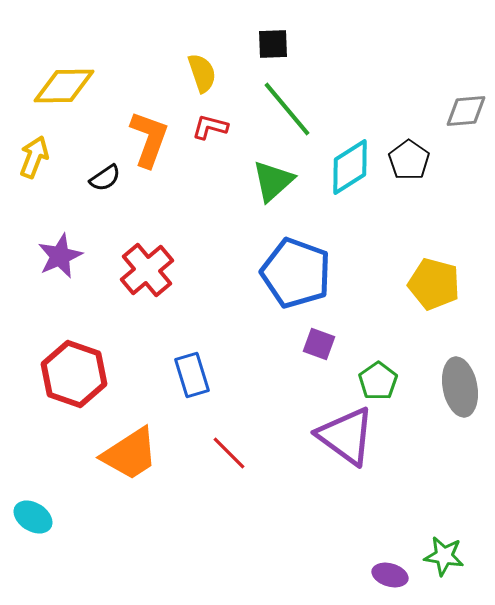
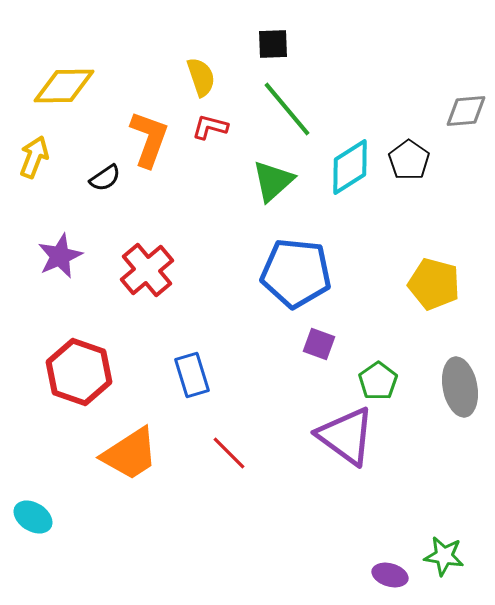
yellow semicircle: moved 1 px left, 4 px down
blue pentagon: rotated 14 degrees counterclockwise
red hexagon: moved 5 px right, 2 px up
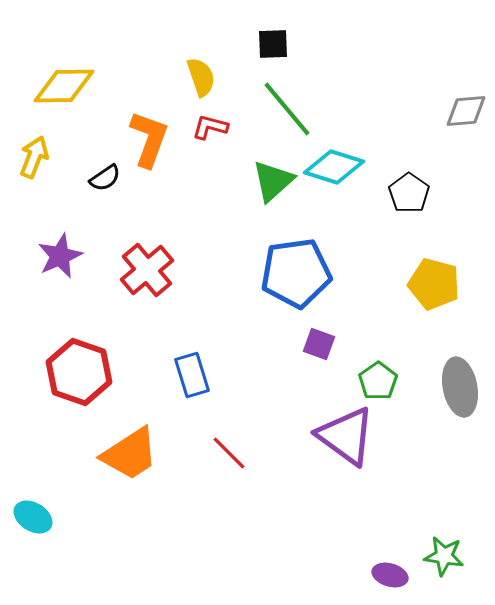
black pentagon: moved 33 px down
cyan diamond: moved 16 px left; rotated 50 degrees clockwise
blue pentagon: rotated 14 degrees counterclockwise
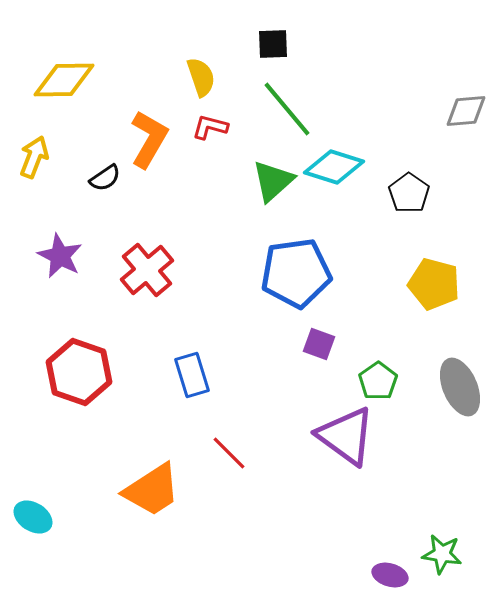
yellow diamond: moved 6 px up
orange L-shape: rotated 10 degrees clockwise
purple star: rotated 21 degrees counterclockwise
gray ellipse: rotated 12 degrees counterclockwise
orange trapezoid: moved 22 px right, 36 px down
green star: moved 2 px left, 2 px up
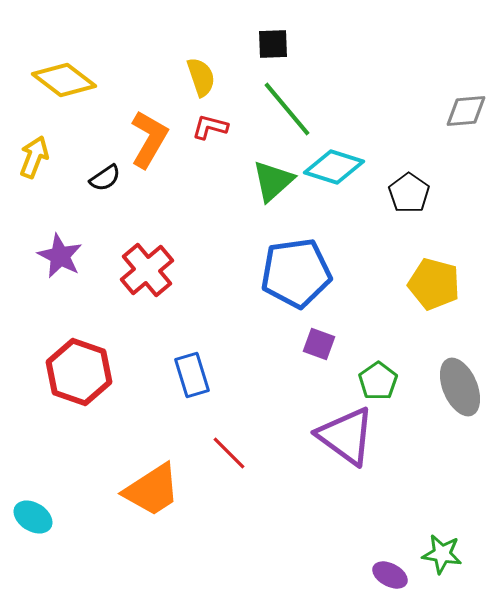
yellow diamond: rotated 38 degrees clockwise
purple ellipse: rotated 12 degrees clockwise
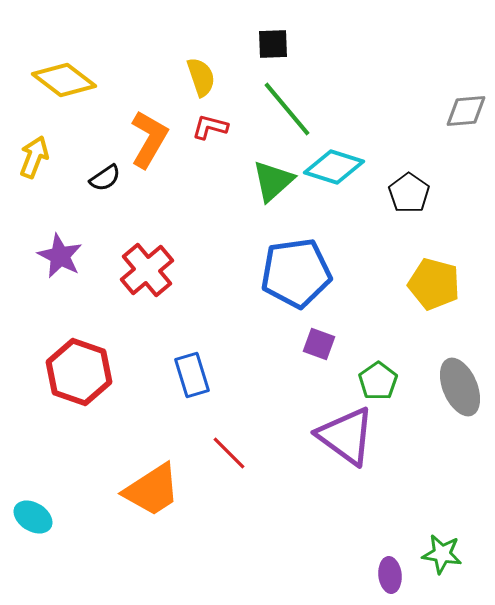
purple ellipse: rotated 56 degrees clockwise
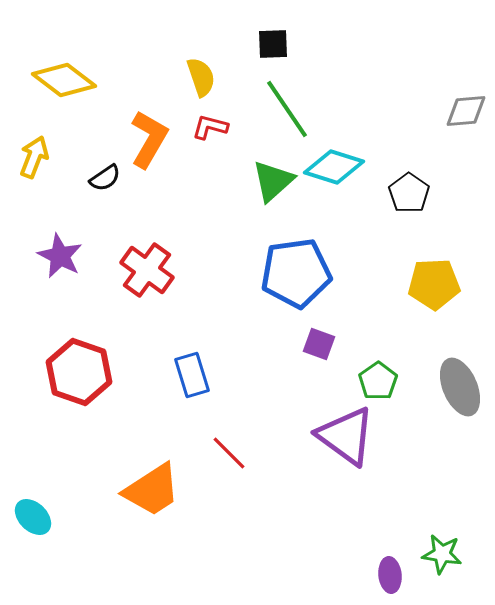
green line: rotated 6 degrees clockwise
red cross: rotated 14 degrees counterclockwise
yellow pentagon: rotated 18 degrees counterclockwise
cyan ellipse: rotated 12 degrees clockwise
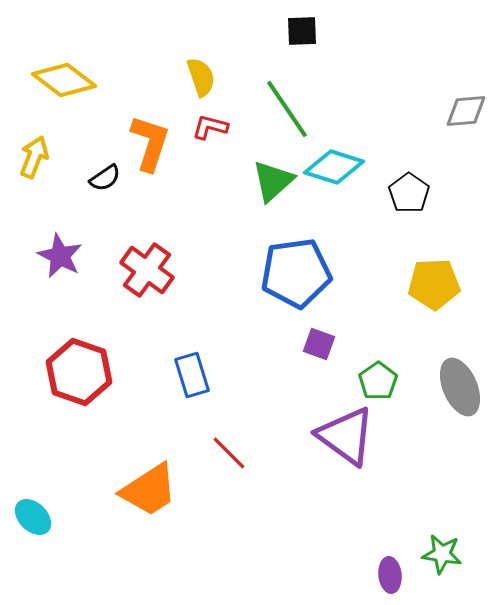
black square: moved 29 px right, 13 px up
orange L-shape: moved 1 px right, 4 px down; rotated 12 degrees counterclockwise
orange trapezoid: moved 3 px left
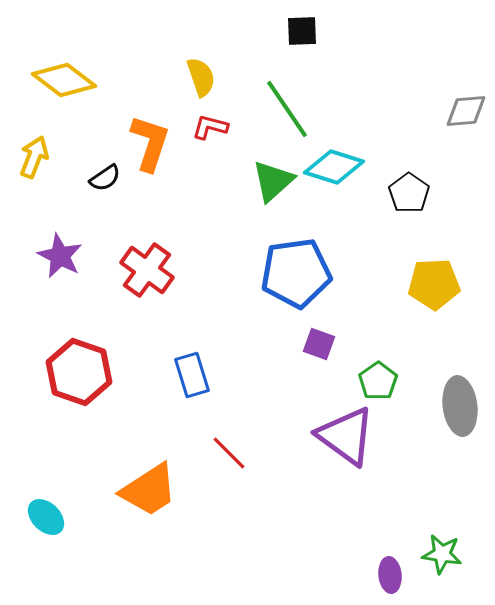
gray ellipse: moved 19 px down; rotated 16 degrees clockwise
cyan ellipse: moved 13 px right
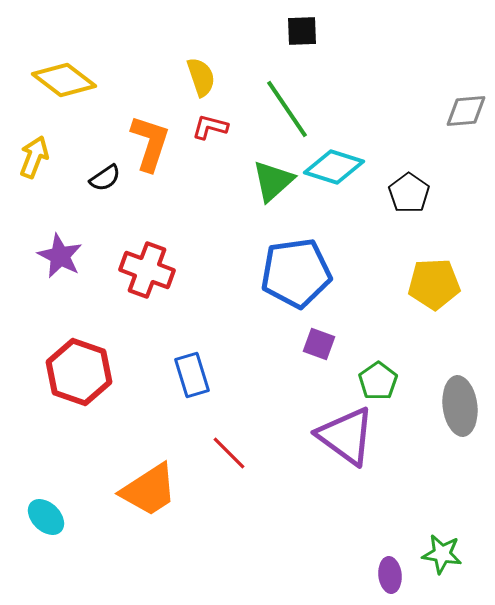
red cross: rotated 16 degrees counterclockwise
